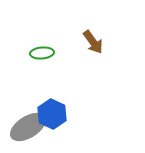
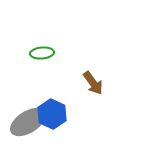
brown arrow: moved 41 px down
gray ellipse: moved 5 px up
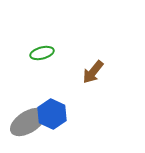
green ellipse: rotated 10 degrees counterclockwise
brown arrow: moved 11 px up; rotated 75 degrees clockwise
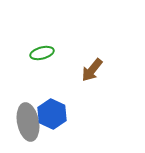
brown arrow: moved 1 px left, 2 px up
gray ellipse: rotated 69 degrees counterclockwise
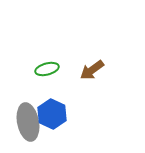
green ellipse: moved 5 px right, 16 px down
brown arrow: rotated 15 degrees clockwise
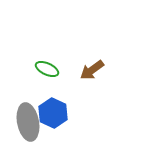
green ellipse: rotated 40 degrees clockwise
blue hexagon: moved 1 px right, 1 px up
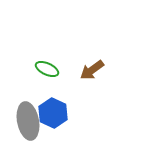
gray ellipse: moved 1 px up
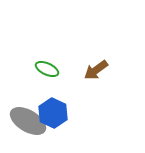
brown arrow: moved 4 px right
gray ellipse: rotated 48 degrees counterclockwise
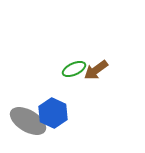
green ellipse: moved 27 px right; rotated 50 degrees counterclockwise
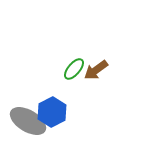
green ellipse: rotated 25 degrees counterclockwise
blue hexagon: moved 1 px left, 1 px up; rotated 8 degrees clockwise
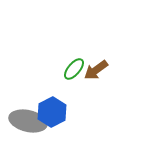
gray ellipse: rotated 18 degrees counterclockwise
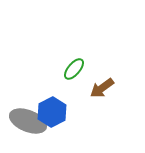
brown arrow: moved 6 px right, 18 px down
gray ellipse: rotated 9 degrees clockwise
